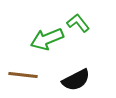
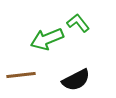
brown line: moved 2 px left; rotated 12 degrees counterclockwise
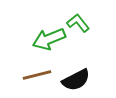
green arrow: moved 2 px right
brown line: moved 16 px right; rotated 8 degrees counterclockwise
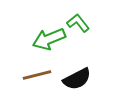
black semicircle: moved 1 px right, 1 px up
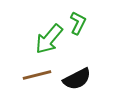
green L-shape: rotated 65 degrees clockwise
green arrow: rotated 28 degrees counterclockwise
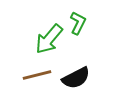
black semicircle: moved 1 px left, 1 px up
